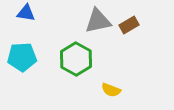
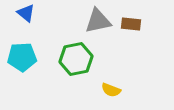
blue triangle: rotated 30 degrees clockwise
brown rectangle: moved 2 px right, 1 px up; rotated 36 degrees clockwise
green hexagon: rotated 20 degrees clockwise
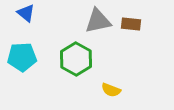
green hexagon: rotated 20 degrees counterclockwise
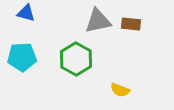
blue triangle: rotated 24 degrees counterclockwise
yellow semicircle: moved 9 px right
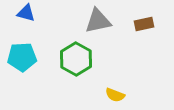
brown rectangle: moved 13 px right; rotated 18 degrees counterclockwise
yellow semicircle: moved 5 px left, 5 px down
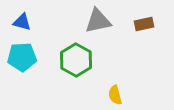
blue triangle: moved 4 px left, 9 px down
green hexagon: moved 1 px down
yellow semicircle: rotated 54 degrees clockwise
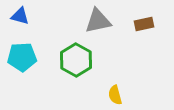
blue triangle: moved 2 px left, 6 px up
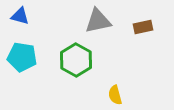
brown rectangle: moved 1 px left, 3 px down
cyan pentagon: rotated 12 degrees clockwise
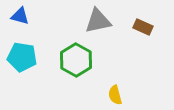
brown rectangle: rotated 36 degrees clockwise
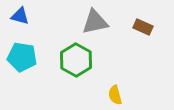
gray triangle: moved 3 px left, 1 px down
